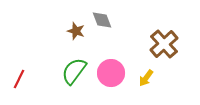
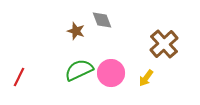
green semicircle: moved 5 px right, 1 px up; rotated 28 degrees clockwise
red line: moved 2 px up
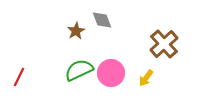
brown star: rotated 24 degrees clockwise
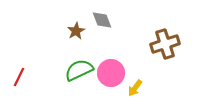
brown cross: moved 1 px right; rotated 24 degrees clockwise
yellow arrow: moved 11 px left, 10 px down
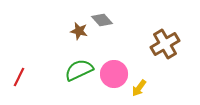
gray diamond: rotated 20 degrees counterclockwise
brown star: moved 3 px right; rotated 30 degrees counterclockwise
brown cross: rotated 12 degrees counterclockwise
pink circle: moved 3 px right, 1 px down
yellow arrow: moved 4 px right
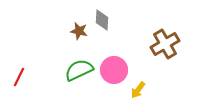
gray diamond: rotated 45 degrees clockwise
pink circle: moved 4 px up
yellow arrow: moved 1 px left, 2 px down
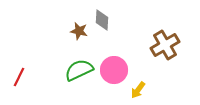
brown cross: moved 1 px down
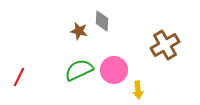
gray diamond: moved 1 px down
yellow arrow: rotated 42 degrees counterclockwise
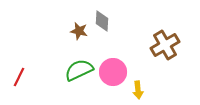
pink circle: moved 1 px left, 2 px down
